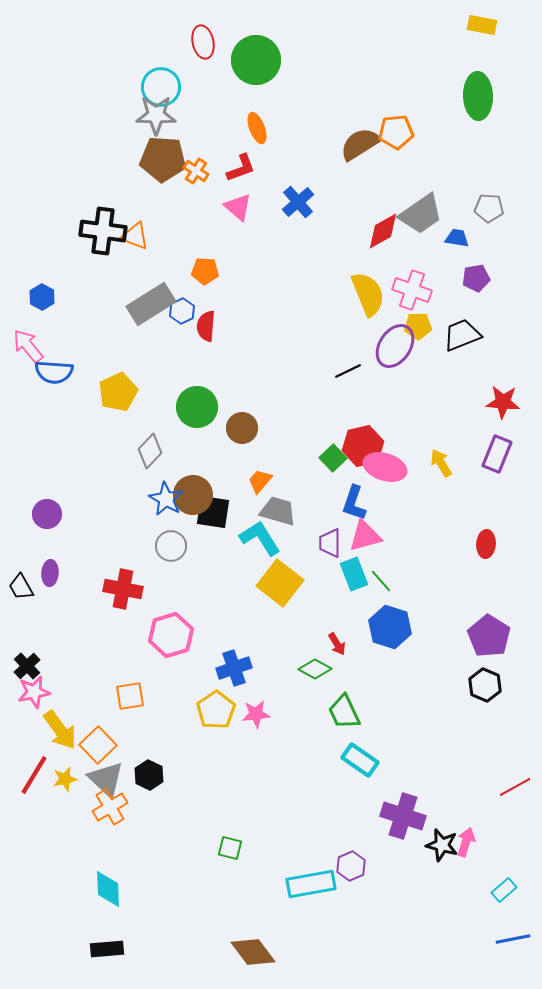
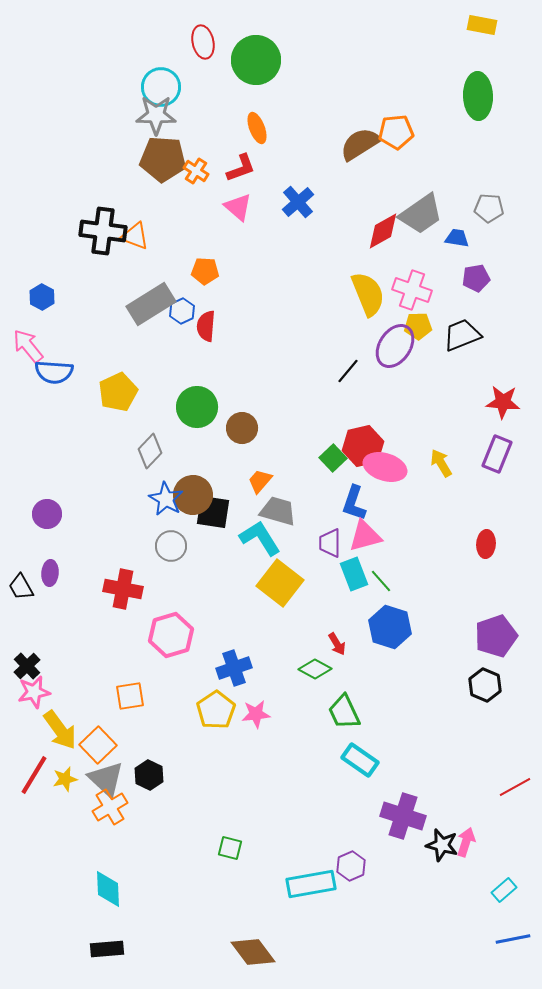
black line at (348, 371): rotated 24 degrees counterclockwise
purple pentagon at (489, 636): moved 7 px right; rotated 21 degrees clockwise
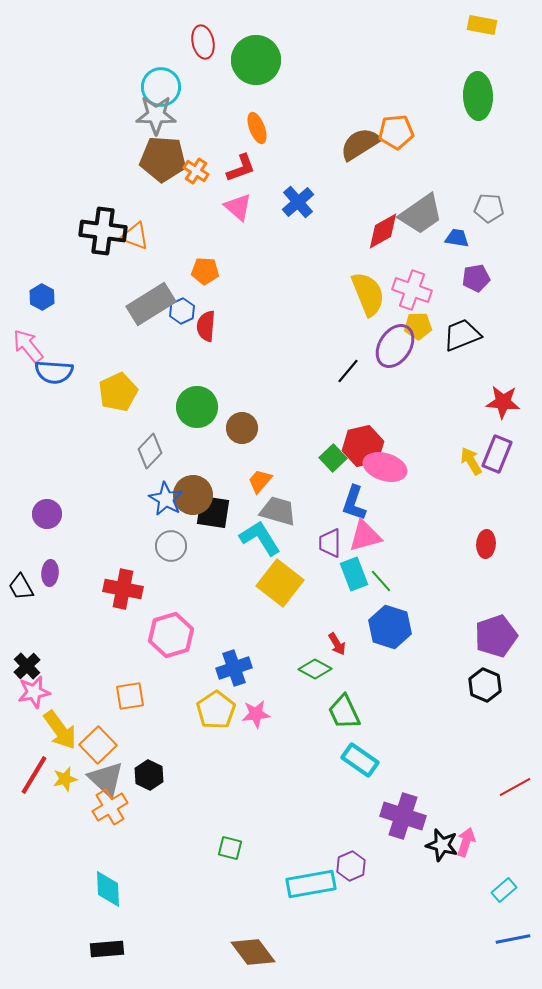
yellow arrow at (441, 463): moved 30 px right, 2 px up
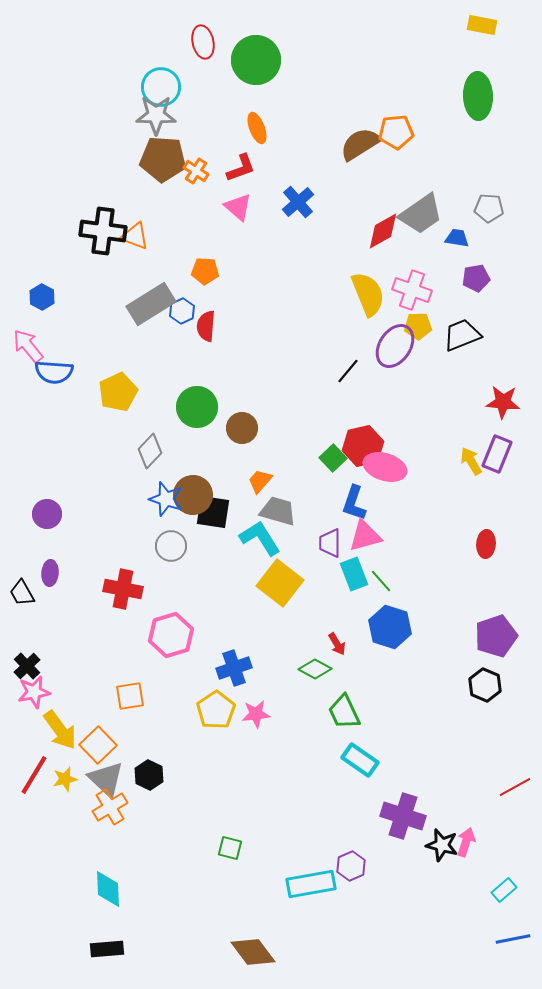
blue star at (166, 499): rotated 12 degrees counterclockwise
black trapezoid at (21, 587): moved 1 px right, 6 px down
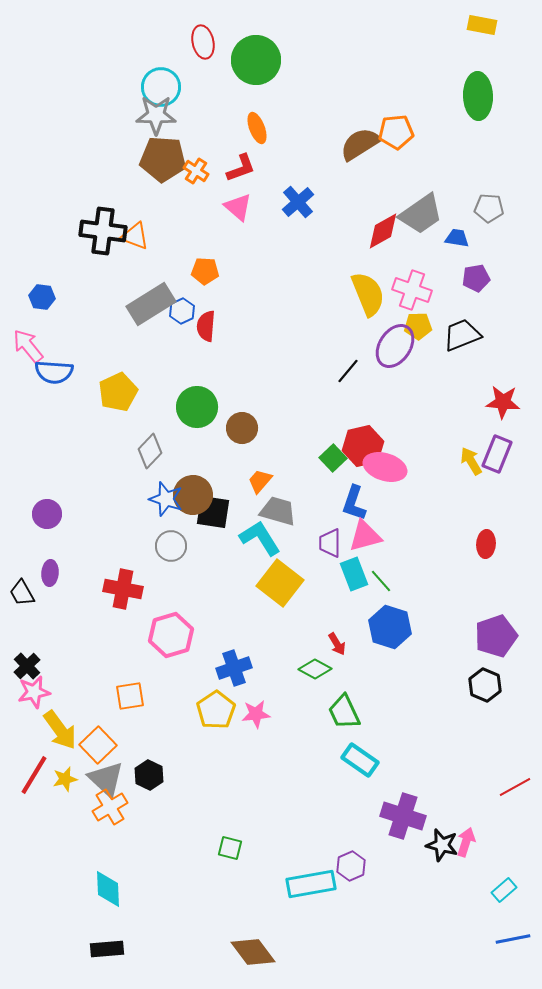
blue hexagon at (42, 297): rotated 20 degrees counterclockwise
